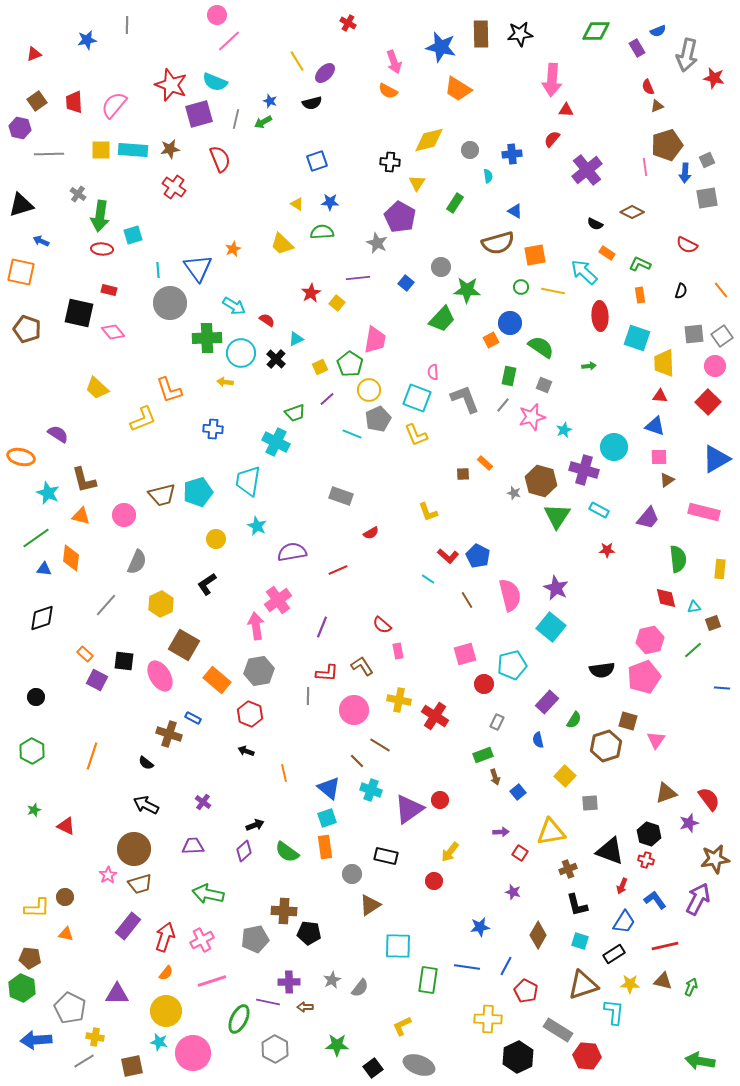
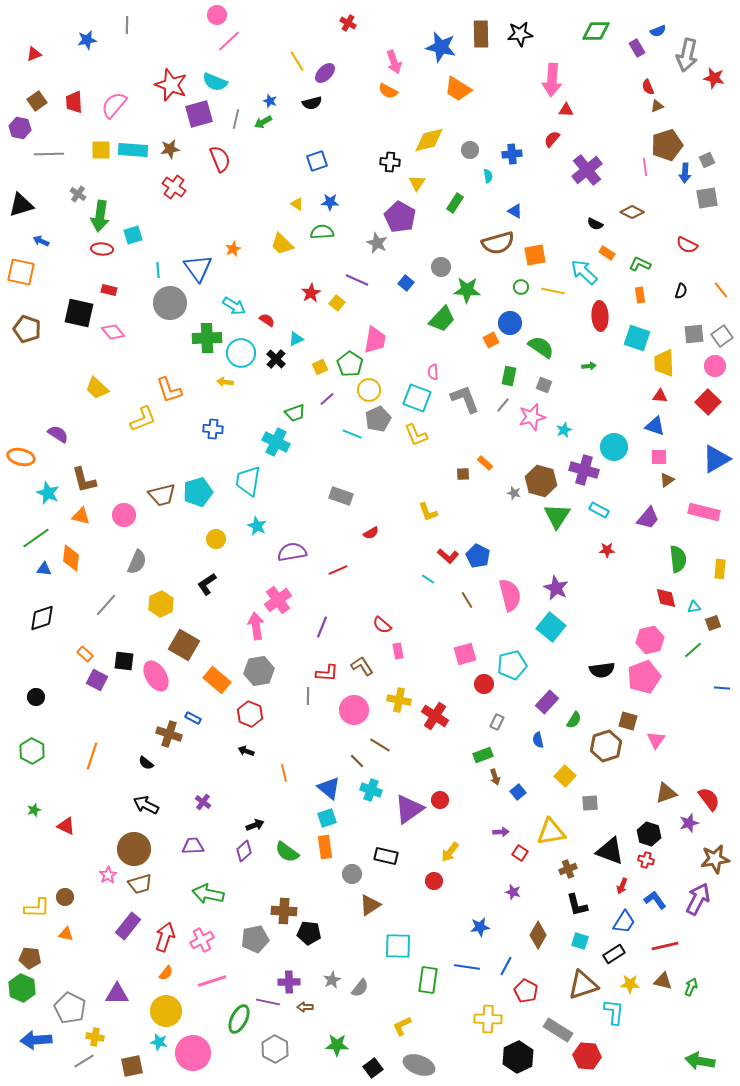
purple line at (358, 278): moved 1 px left, 2 px down; rotated 30 degrees clockwise
pink ellipse at (160, 676): moved 4 px left
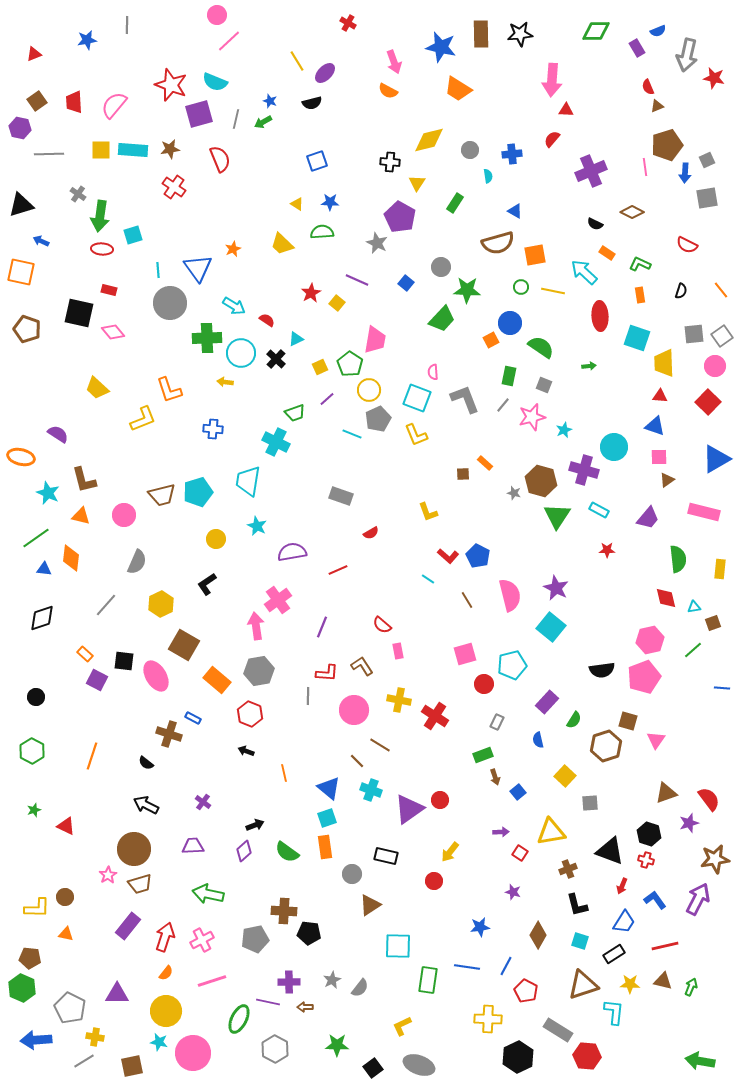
purple cross at (587, 170): moved 4 px right, 1 px down; rotated 16 degrees clockwise
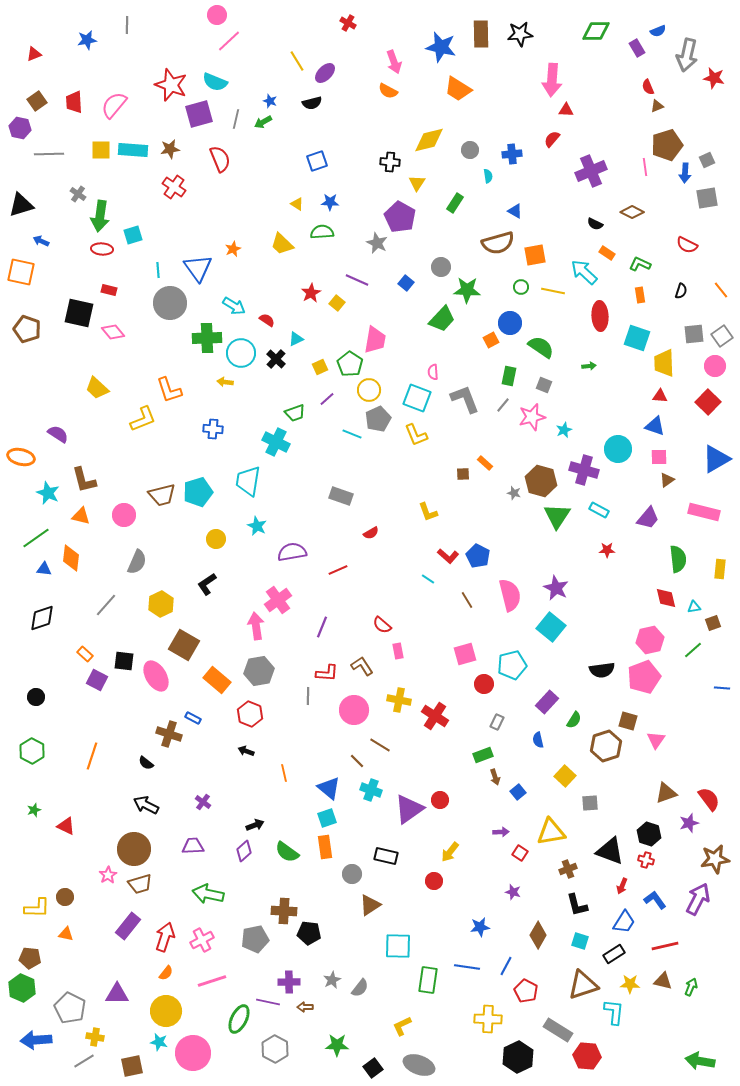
cyan circle at (614, 447): moved 4 px right, 2 px down
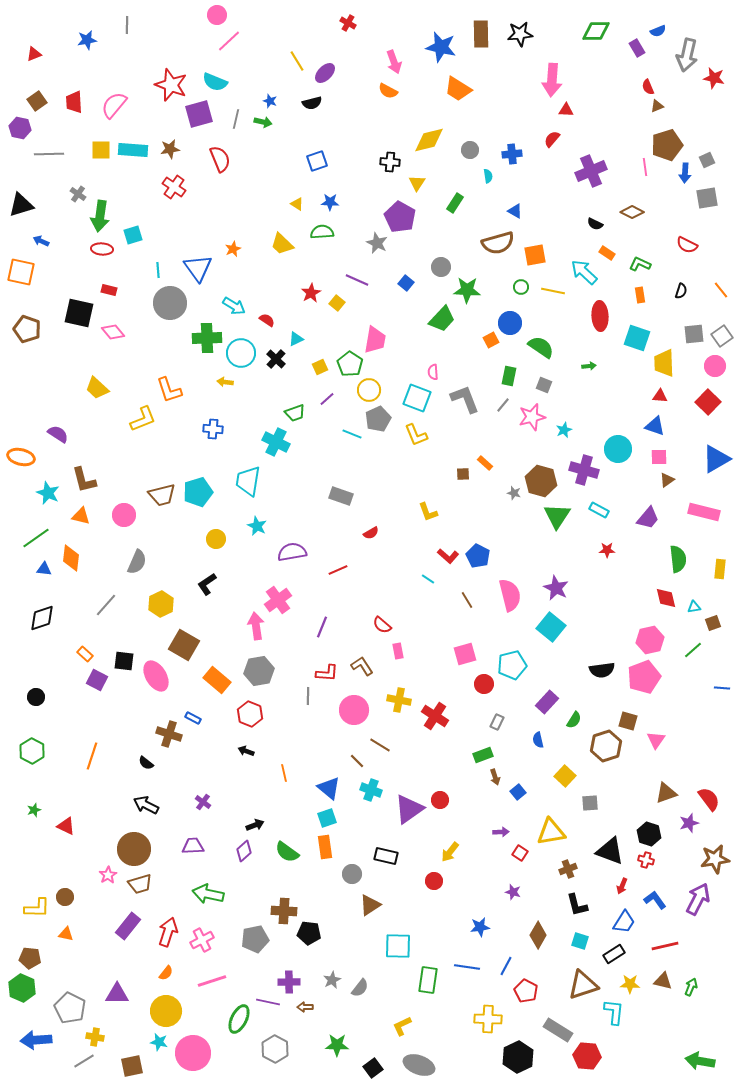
green arrow at (263, 122): rotated 138 degrees counterclockwise
red arrow at (165, 937): moved 3 px right, 5 px up
